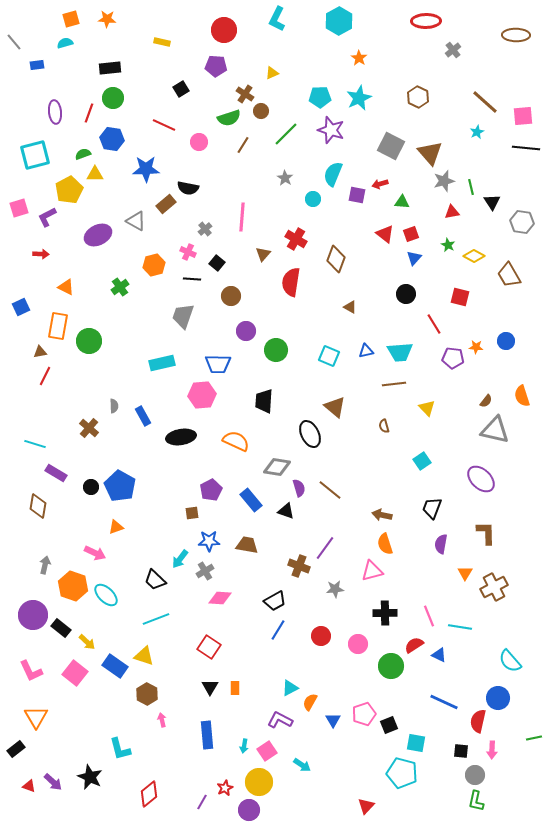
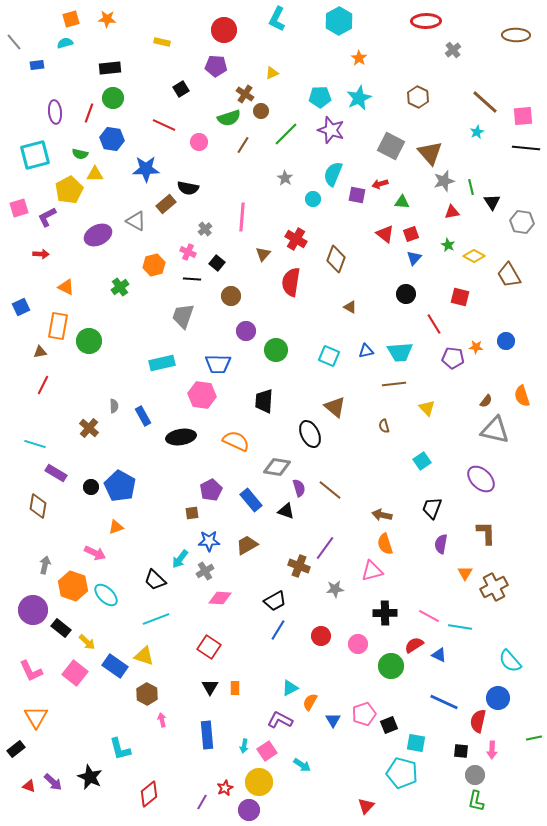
green semicircle at (83, 154): moved 3 px left; rotated 147 degrees counterclockwise
red line at (45, 376): moved 2 px left, 9 px down
pink hexagon at (202, 395): rotated 12 degrees clockwise
brown trapezoid at (247, 545): rotated 40 degrees counterclockwise
purple circle at (33, 615): moved 5 px up
pink line at (429, 616): rotated 40 degrees counterclockwise
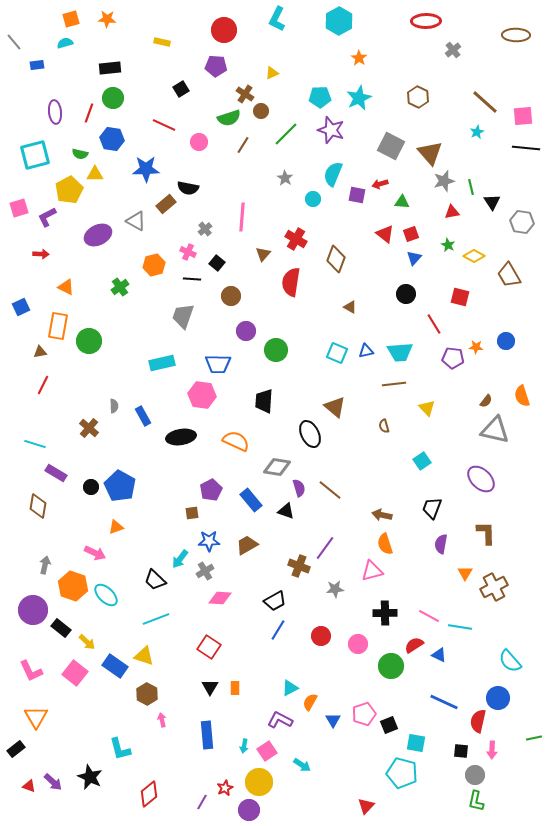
cyan square at (329, 356): moved 8 px right, 3 px up
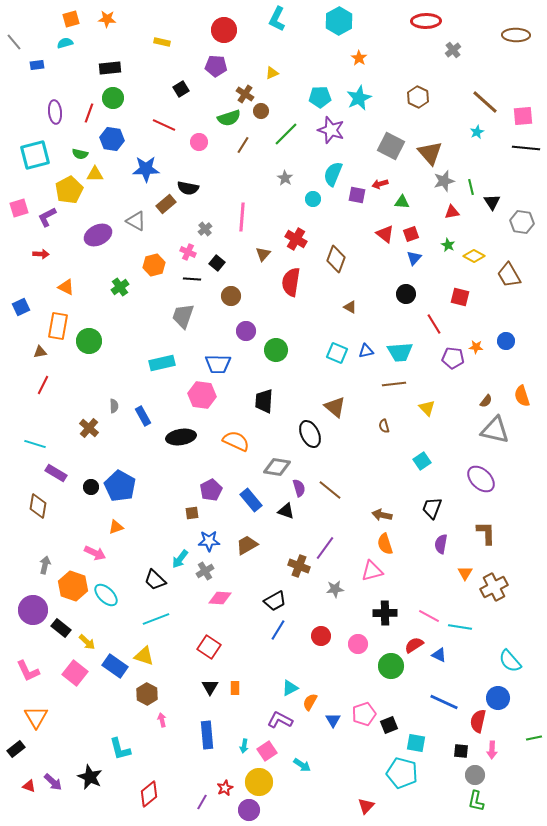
pink L-shape at (31, 671): moved 3 px left
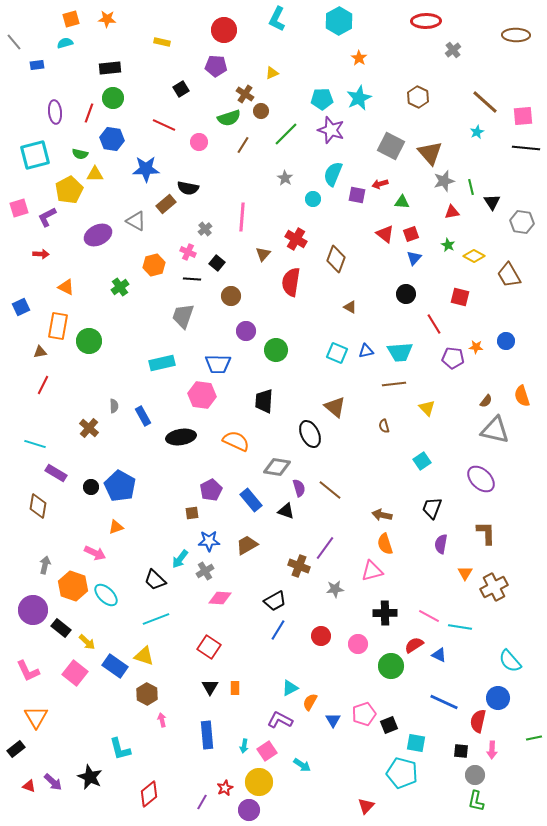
cyan pentagon at (320, 97): moved 2 px right, 2 px down
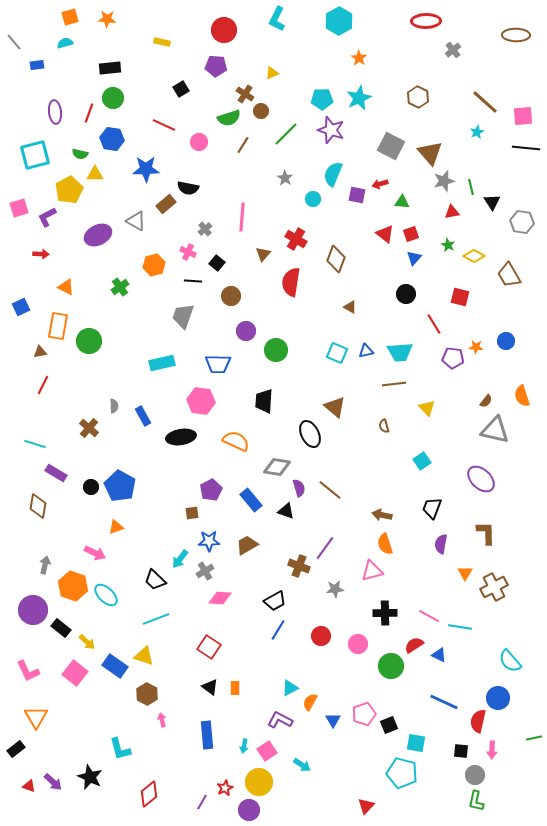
orange square at (71, 19): moved 1 px left, 2 px up
black line at (192, 279): moved 1 px right, 2 px down
pink hexagon at (202, 395): moved 1 px left, 6 px down
black triangle at (210, 687): rotated 24 degrees counterclockwise
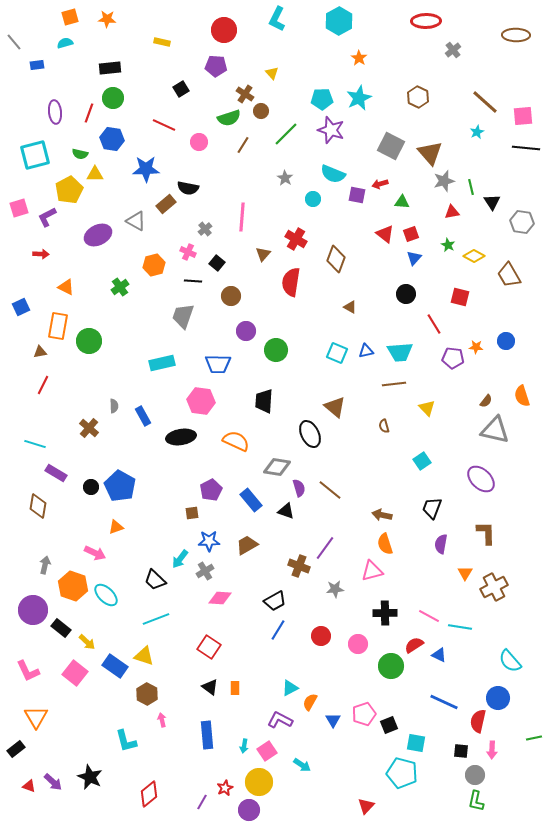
yellow triangle at (272, 73): rotated 48 degrees counterclockwise
cyan semicircle at (333, 174): rotated 90 degrees counterclockwise
cyan L-shape at (120, 749): moved 6 px right, 8 px up
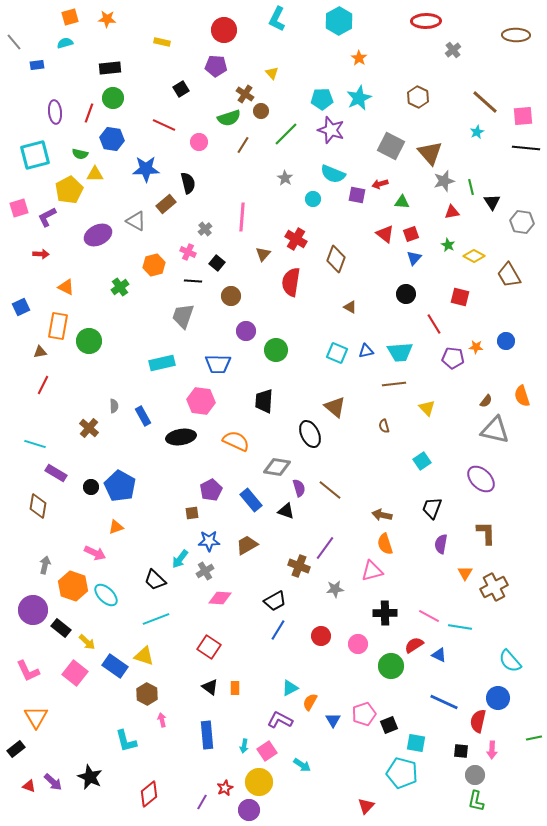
black semicircle at (188, 188): moved 5 px up; rotated 115 degrees counterclockwise
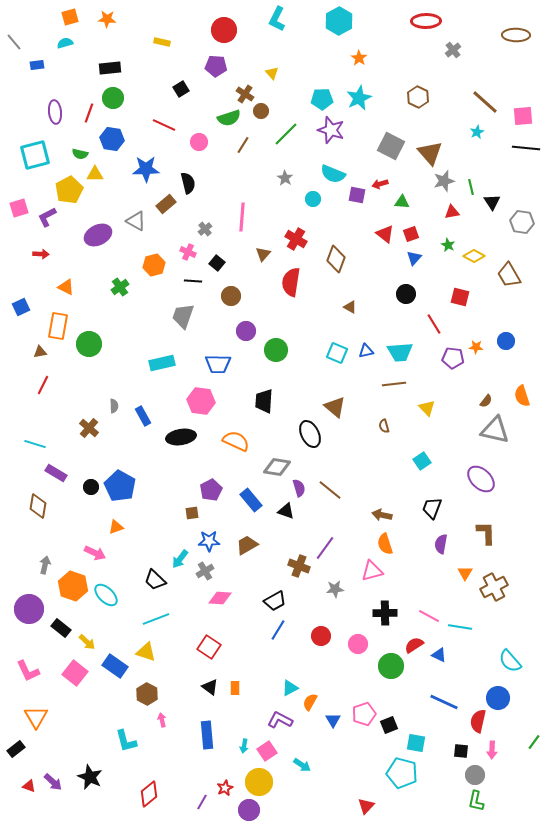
green circle at (89, 341): moved 3 px down
purple circle at (33, 610): moved 4 px left, 1 px up
yellow triangle at (144, 656): moved 2 px right, 4 px up
green line at (534, 738): moved 4 px down; rotated 42 degrees counterclockwise
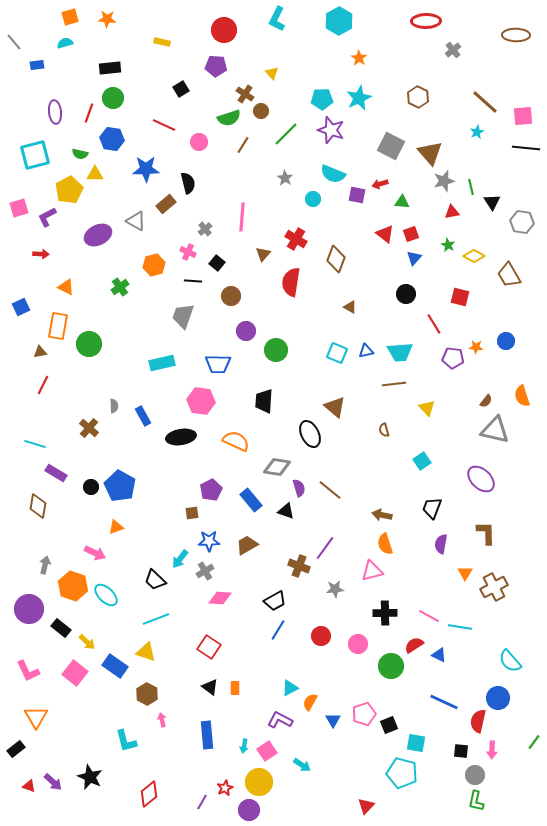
brown semicircle at (384, 426): moved 4 px down
